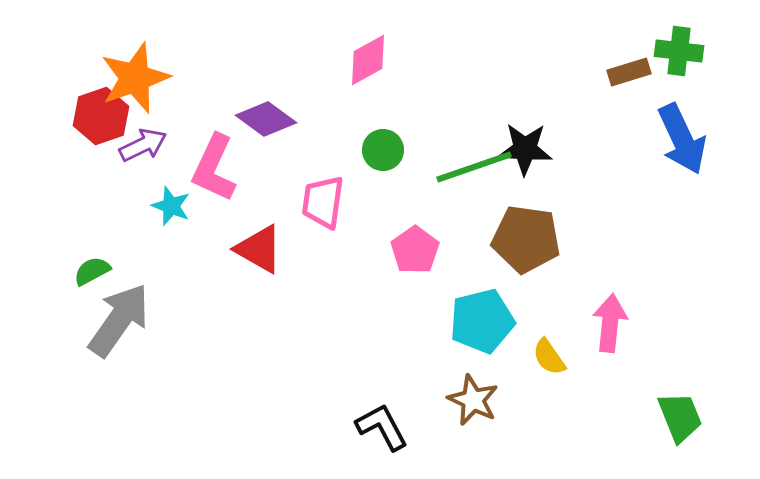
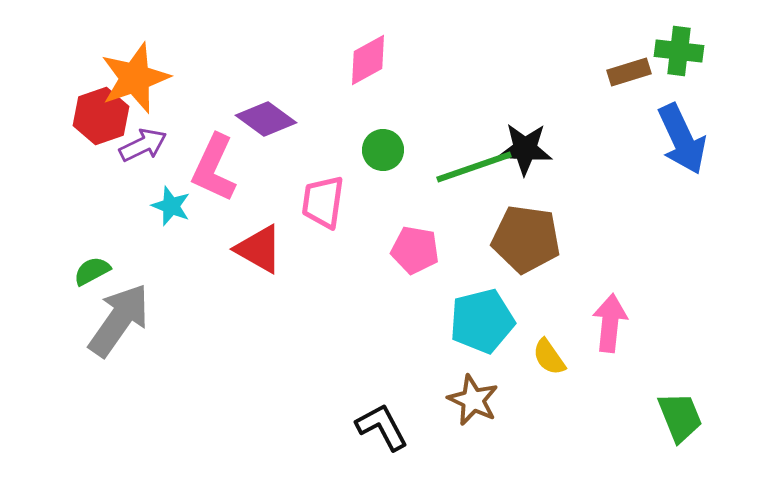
pink pentagon: rotated 27 degrees counterclockwise
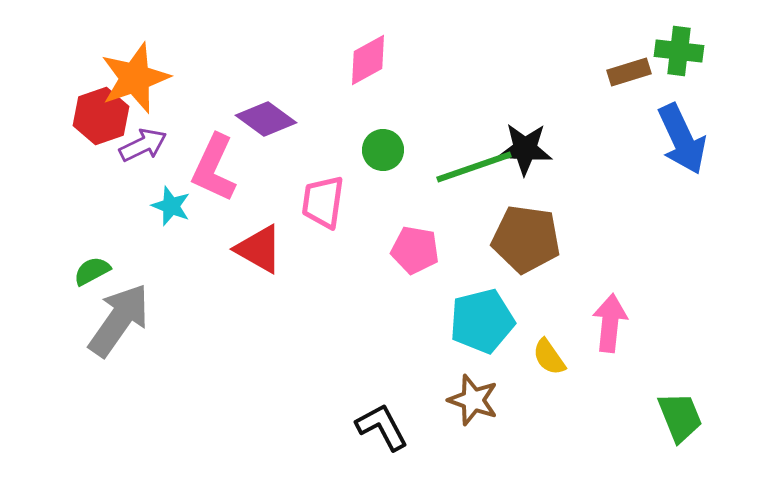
brown star: rotated 6 degrees counterclockwise
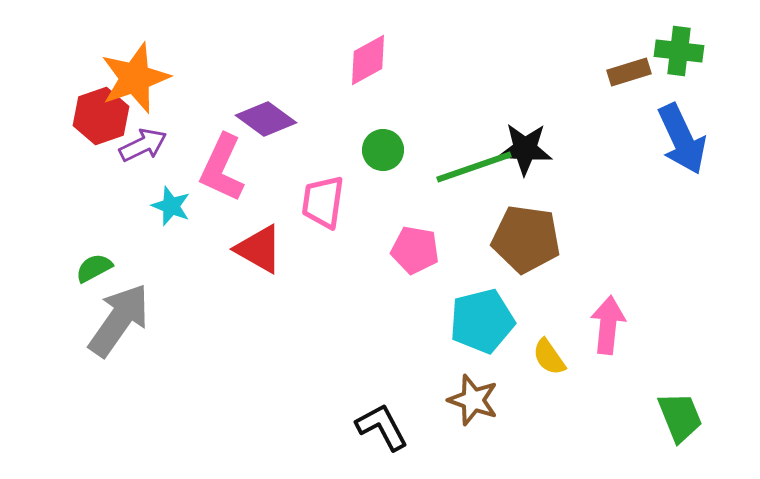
pink L-shape: moved 8 px right
green semicircle: moved 2 px right, 3 px up
pink arrow: moved 2 px left, 2 px down
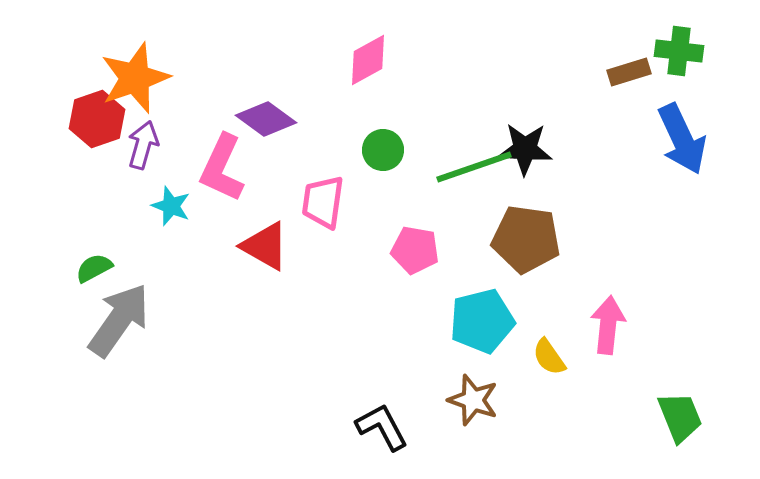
red hexagon: moved 4 px left, 3 px down
purple arrow: rotated 48 degrees counterclockwise
red triangle: moved 6 px right, 3 px up
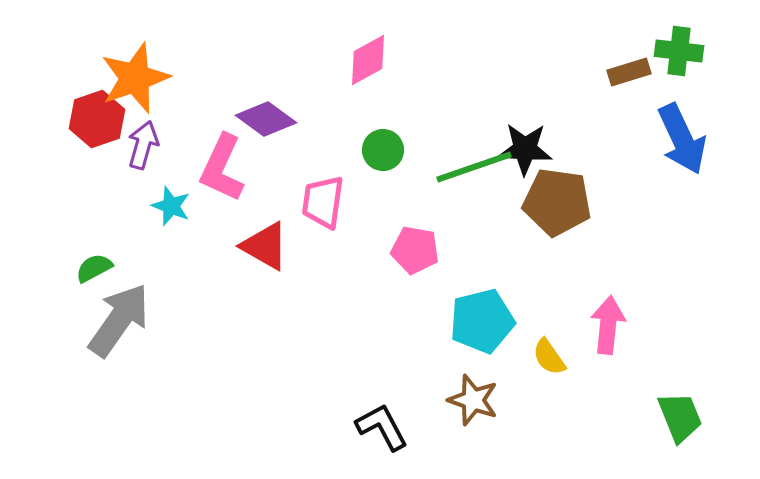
brown pentagon: moved 31 px right, 37 px up
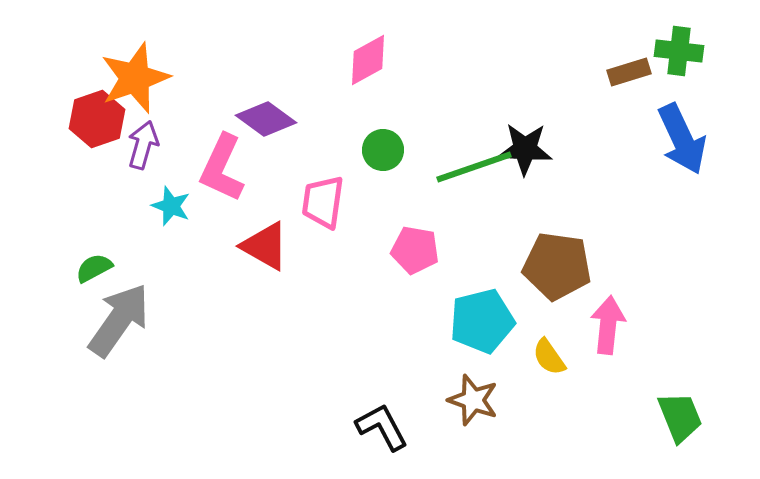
brown pentagon: moved 64 px down
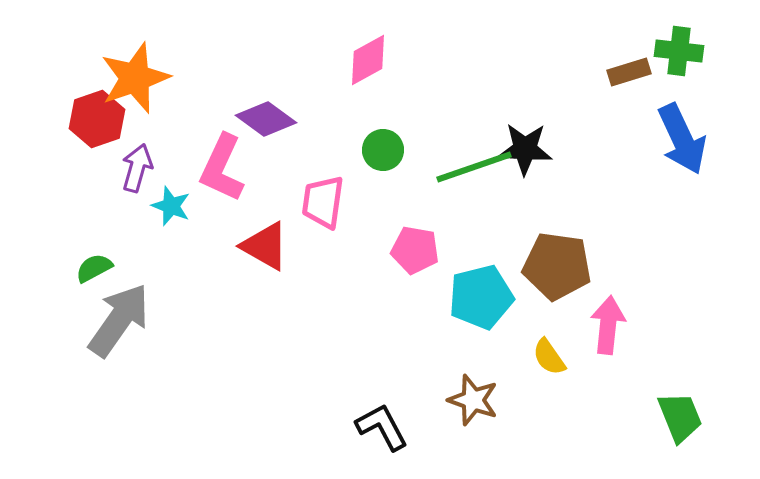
purple arrow: moved 6 px left, 23 px down
cyan pentagon: moved 1 px left, 24 px up
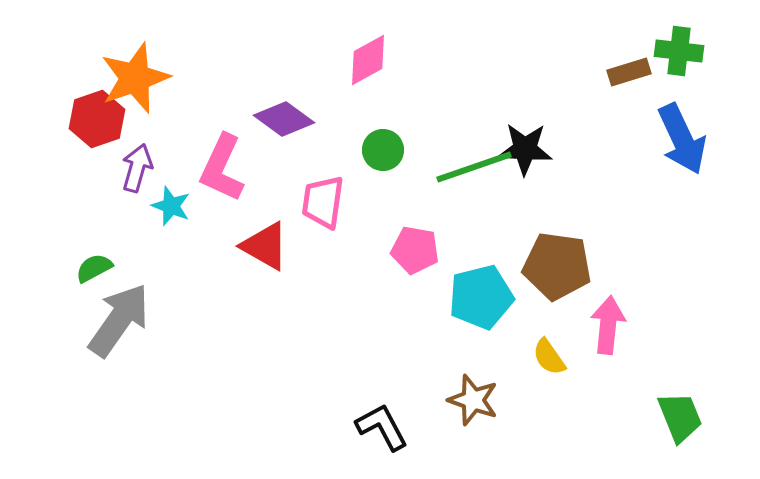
purple diamond: moved 18 px right
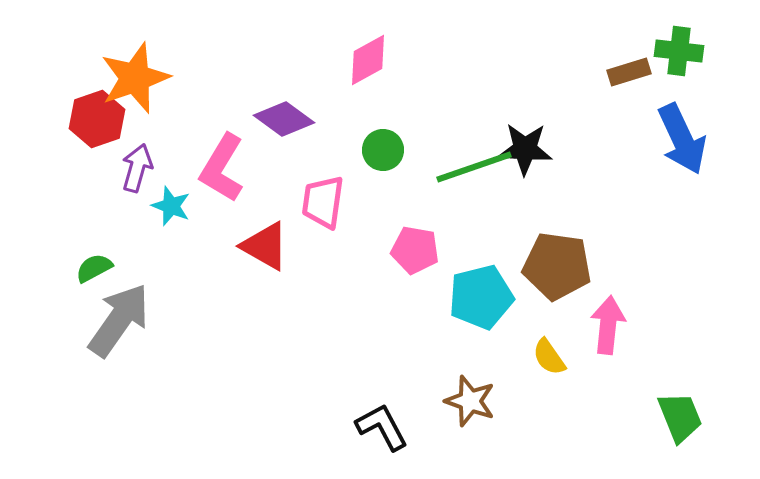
pink L-shape: rotated 6 degrees clockwise
brown star: moved 3 px left, 1 px down
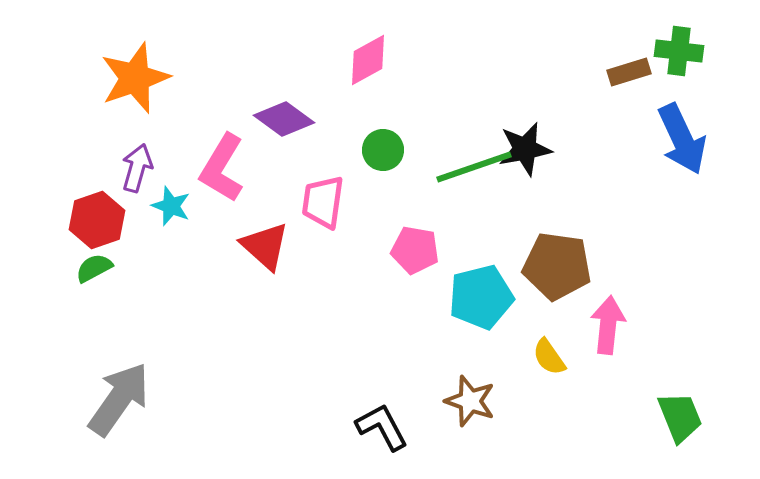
red hexagon: moved 101 px down
black star: rotated 14 degrees counterclockwise
red triangle: rotated 12 degrees clockwise
gray arrow: moved 79 px down
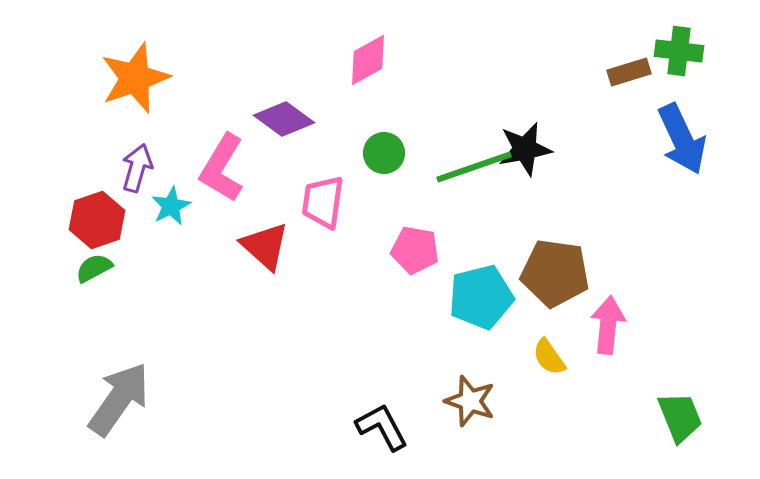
green circle: moved 1 px right, 3 px down
cyan star: rotated 24 degrees clockwise
brown pentagon: moved 2 px left, 7 px down
